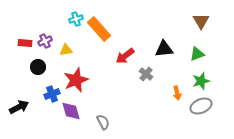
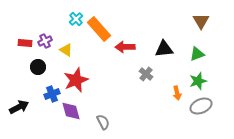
cyan cross: rotated 24 degrees counterclockwise
yellow triangle: rotated 40 degrees clockwise
red arrow: moved 9 px up; rotated 36 degrees clockwise
green star: moved 3 px left
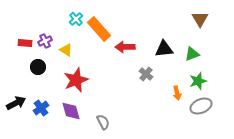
brown triangle: moved 1 px left, 2 px up
green triangle: moved 5 px left
blue cross: moved 11 px left, 14 px down; rotated 14 degrees counterclockwise
black arrow: moved 3 px left, 4 px up
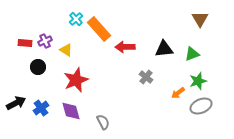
gray cross: moved 3 px down
orange arrow: moved 1 px right; rotated 64 degrees clockwise
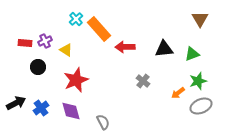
gray cross: moved 3 px left, 4 px down
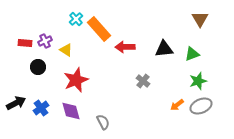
orange arrow: moved 1 px left, 12 px down
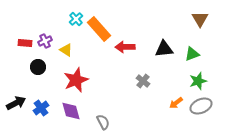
orange arrow: moved 1 px left, 2 px up
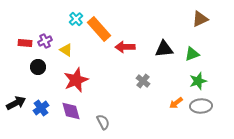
brown triangle: rotated 36 degrees clockwise
gray ellipse: rotated 20 degrees clockwise
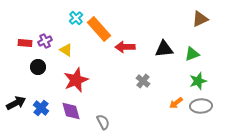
cyan cross: moved 1 px up
blue cross: rotated 14 degrees counterclockwise
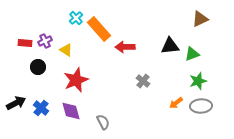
black triangle: moved 6 px right, 3 px up
